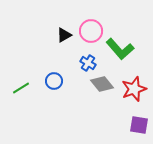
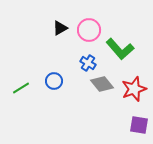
pink circle: moved 2 px left, 1 px up
black triangle: moved 4 px left, 7 px up
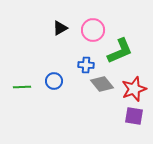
pink circle: moved 4 px right
green L-shape: moved 2 px down; rotated 72 degrees counterclockwise
blue cross: moved 2 px left, 2 px down; rotated 28 degrees counterclockwise
green line: moved 1 px right, 1 px up; rotated 30 degrees clockwise
purple square: moved 5 px left, 9 px up
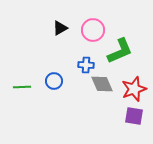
gray diamond: rotated 15 degrees clockwise
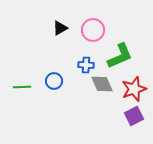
green L-shape: moved 5 px down
purple square: rotated 36 degrees counterclockwise
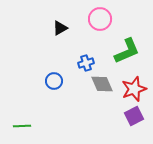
pink circle: moved 7 px right, 11 px up
green L-shape: moved 7 px right, 5 px up
blue cross: moved 2 px up; rotated 21 degrees counterclockwise
green line: moved 39 px down
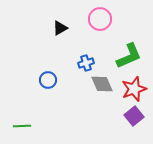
green L-shape: moved 2 px right, 5 px down
blue circle: moved 6 px left, 1 px up
purple square: rotated 12 degrees counterclockwise
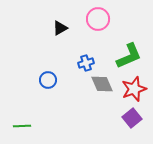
pink circle: moved 2 px left
purple square: moved 2 px left, 2 px down
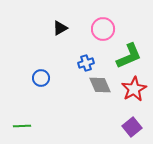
pink circle: moved 5 px right, 10 px down
blue circle: moved 7 px left, 2 px up
gray diamond: moved 2 px left, 1 px down
red star: rotated 10 degrees counterclockwise
purple square: moved 9 px down
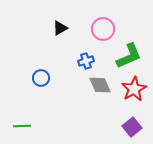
blue cross: moved 2 px up
